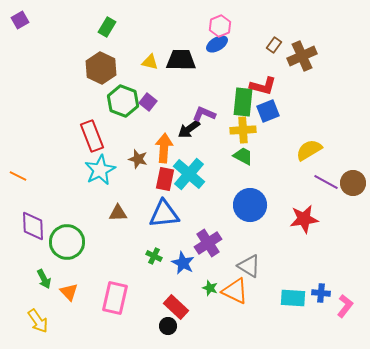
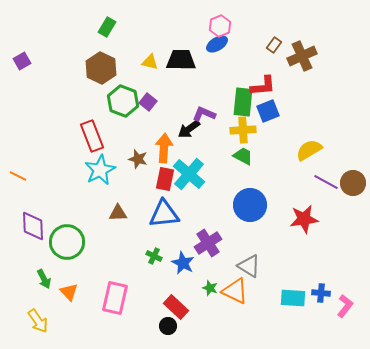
purple square at (20, 20): moved 2 px right, 41 px down
red L-shape at (263, 86): rotated 20 degrees counterclockwise
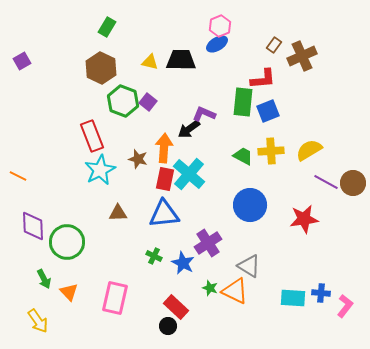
red L-shape at (263, 86): moved 7 px up
yellow cross at (243, 130): moved 28 px right, 21 px down
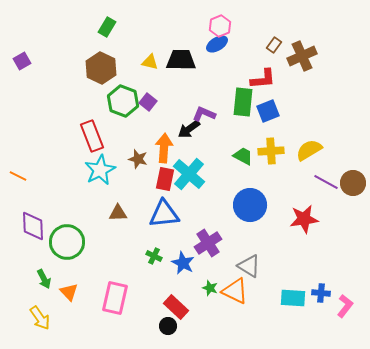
yellow arrow at (38, 321): moved 2 px right, 3 px up
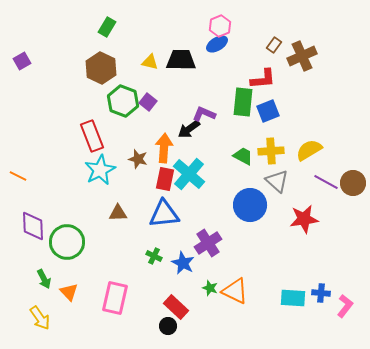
gray triangle at (249, 266): moved 28 px right, 85 px up; rotated 10 degrees clockwise
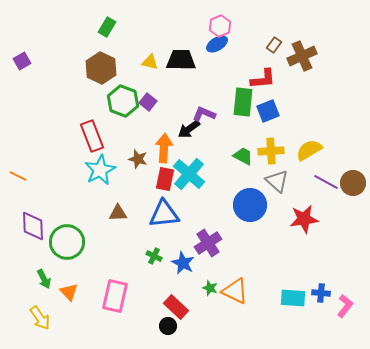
pink rectangle at (115, 298): moved 2 px up
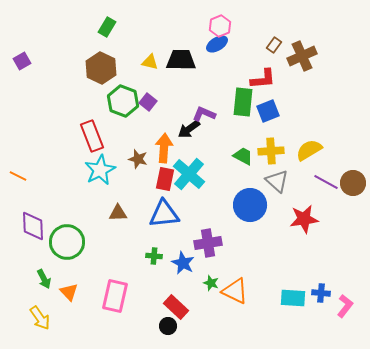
purple cross at (208, 243): rotated 24 degrees clockwise
green cross at (154, 256): rotated 21 degrees counterclockwise
green star at (210, 288): moved 1 px right, 5 px up
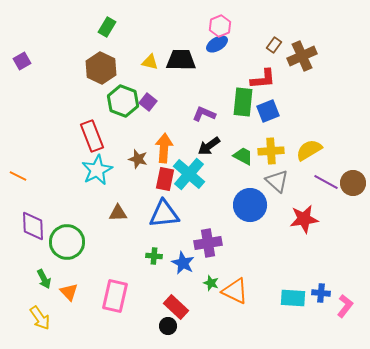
black arrow at (189, 129): moved 20 px right, 17 px down
cyan star at (100, 170): moved 3 px left
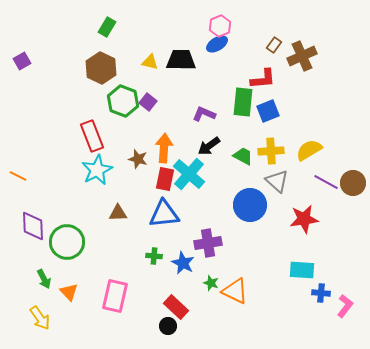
cyan rectangle at (293, 298): moved 9 px right, 28 px up
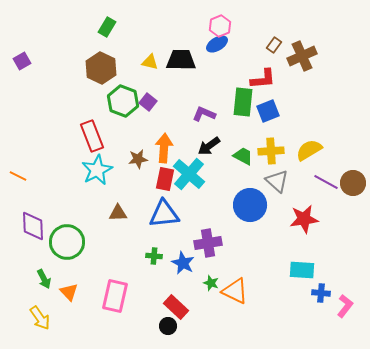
brown star at (138, 159): rotated 24 degrees counterclockwise
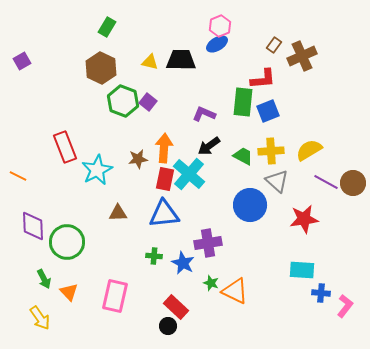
red rectangle at (92, 136): moved 27 px left, 11 px down
